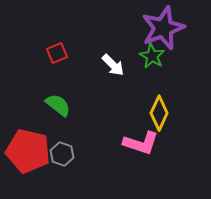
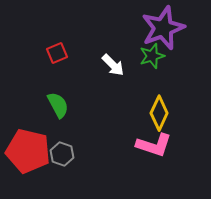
green star: rotated 25 degrees clockwise
green semicircle: rotated 24 degrees clockwise
pink L-shape: moved 13 px right, 2 px down
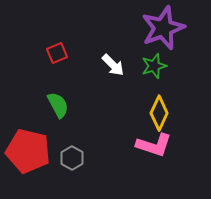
green star: moved 2 px right, 10 px down
gray hexagon: moved 10 px right, 4 px down; rotated 10 degrees clockwise
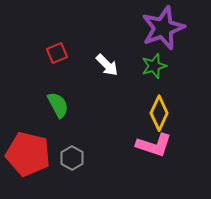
white arrow: moved 6 px left
red pentagon: moved 3 px down
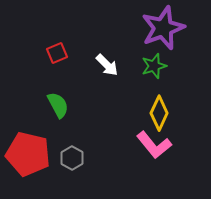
pink L-shape: rotated 33 degrees clockwise
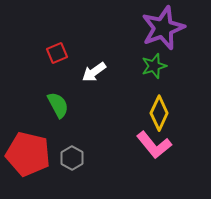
white arrow: moved 13 px left, 7 px down; rotated 100 degrees clockwise
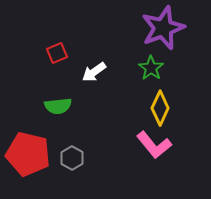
green star: moved 3 px left, 2 px down; rotated 20 degrees counterclockwise
green semicircle: moved 1 px down; rotated 112 degrees clockwise
yellow diamond: moved 1 px right, 5 px up
